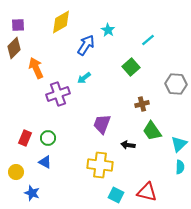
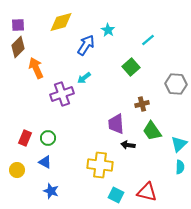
yellow diamond: rotated 15 degrees clockwise
brown diamond: moved 4 px right, 1 px up
purple cross: moved 4 px right
purple trapezoid: moved 14 px right; rotated 25 degrees counterclockwise
yellow circle: moved 1 px right, 2 px up
blue star: moved 19 px right, 2 px up
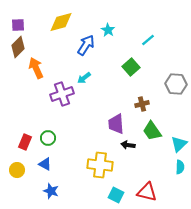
red rectangle: moved 4 px down
blue triangle: moved 2 px down
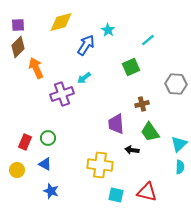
green square: rotated 18 degrees clockwise
green trapezoid: moved 2 px left, 1 px down
black arrow: moved 4 px right, 5 px down
cyan square: rotated 14 degrees counterclockwise
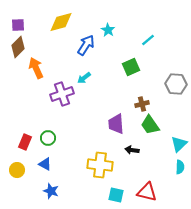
green trapezoid: moved 7 px up
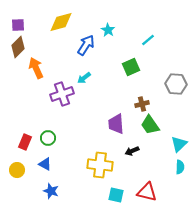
black arrow: moved 1 px down; rotated 32 degrees counterclockwise
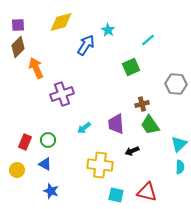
cyan arrow: moved 50 px down
green circle: moved 2 px down
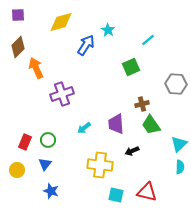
purple square: moved 10 px up
green trapezoid: moved 1 px right
blue triangle: rotated 40 degrees clockwise
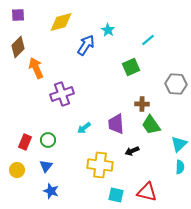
brown cross: rotated 16 degrees clockwise
blue triangle: moved 1 px right, 2 px down
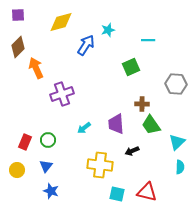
cyan star: rotated 24 degrees clockwise
cyan line: rotated 40 degrees clockwise
cyan triangle: moved 2 px left, 2 px up
cyan square: moved 1 px right, 1 px up
